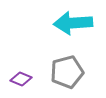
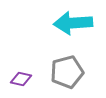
purple diamond: rotated 10 degrees counterclockwise
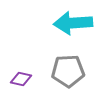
gray pentagon: moved 1 px right, 1 px up; rotated 12 degrees clockwise
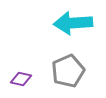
gray pentagon: rotated 20 degrees counterclockwise
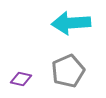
cyan arrow: moved 2 px left
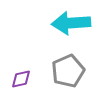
purple diamond: rotated 25 degrees counterclockwise
